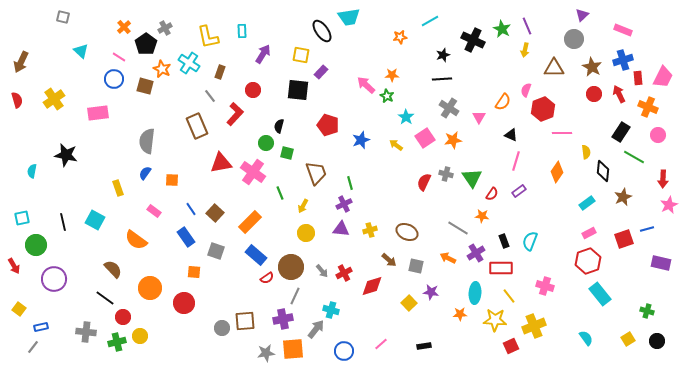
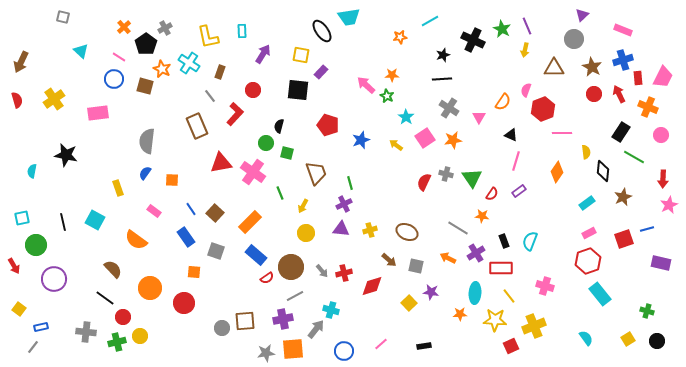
pink circle at (658, 135): moved 3 px right
red cross at (344, 273): rotated 14 degrees clockwise
gray line at (295, 296): rotated 36 degrees clockwise
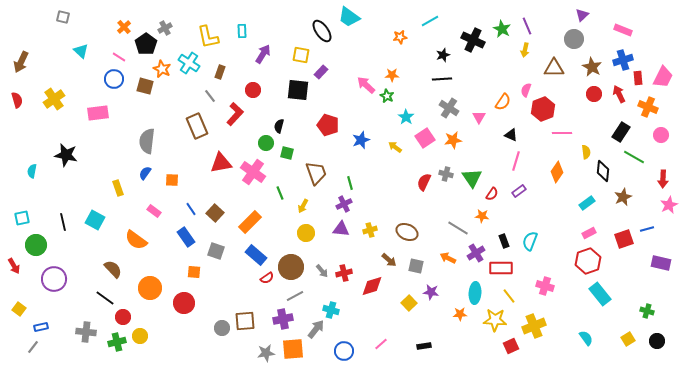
cyan trapezoid at (349, 17): rotated 45 degrees clockwise
yellow arrow at (396, 145): moved 1 px left, 2 px down
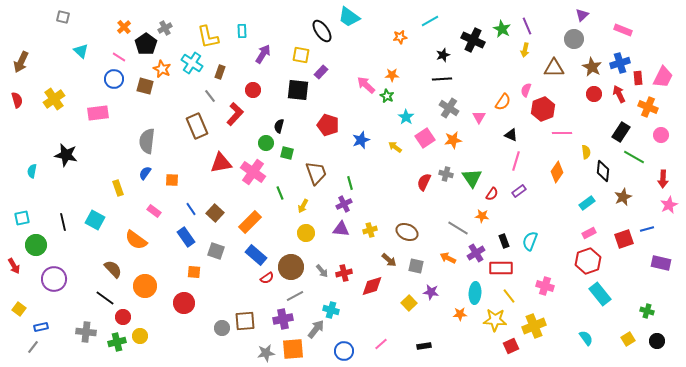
blue cross at (623, 60): moved 3 px left, 3 px down
cyan cross at (189, 63): moved 3 px right
orange circle at (150, 288): moved 5 px left, 2 px up
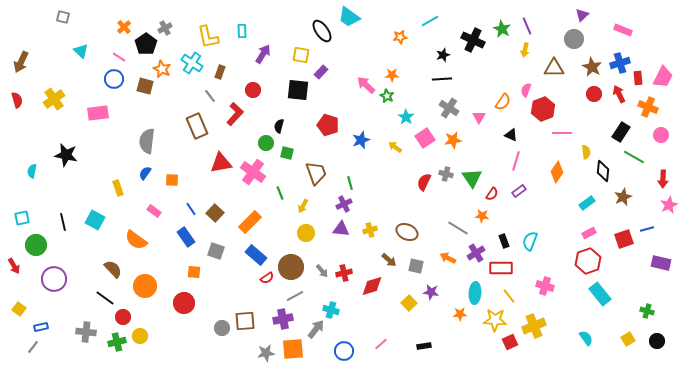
red square at (511, 346): moved 1 px left, 4 px up
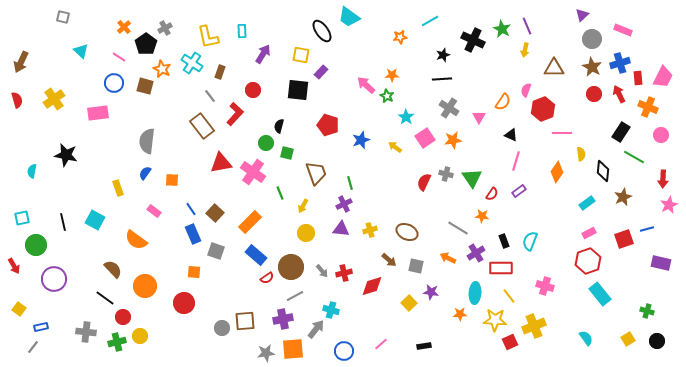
gray circle at (574, 39): moved 18 px right
blue circle at (114, 79): moved 4 px down
brown rectangle at (197, 126): moved 5 px right; rotated 15 degrees counterclockwise
yellow semicircle at (586, 152): moved 5 px left, 2 px down
blue rectangle at (186, 237): moved 7 px right, 3 px up; rotated 12 degrees clockwise
